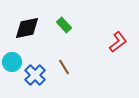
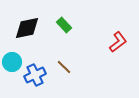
brown line: rotated 14 degrees counterclockwise
blue cross: rotated 20 degrees clockwise
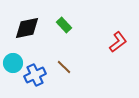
cyan circle: moved 1 px right, 1 px down
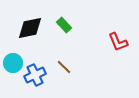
black diamond: moved 3 px right
red L-shape: rotated 105 degrees clockwise
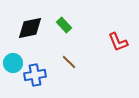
brown line: moved 5 px right, 5 px up
blue cross: rotated 15 degrees clockwise
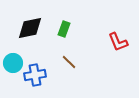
green rectangle: moved 4 px down; rotated 63 degrees clockwise
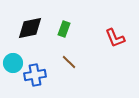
red L-shape: moved 3 px left, 4 px up
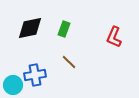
red L-shape: moved 1 px left, 1 px up; rotated 45 degrees clockwise
cyan circle: moved 22 px down
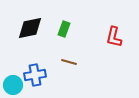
red L-shape: rotated 10 degrees counterclockwise
brown line: rotated 28 degrees counterclockwise
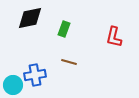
black diamond: moved 10 px up
